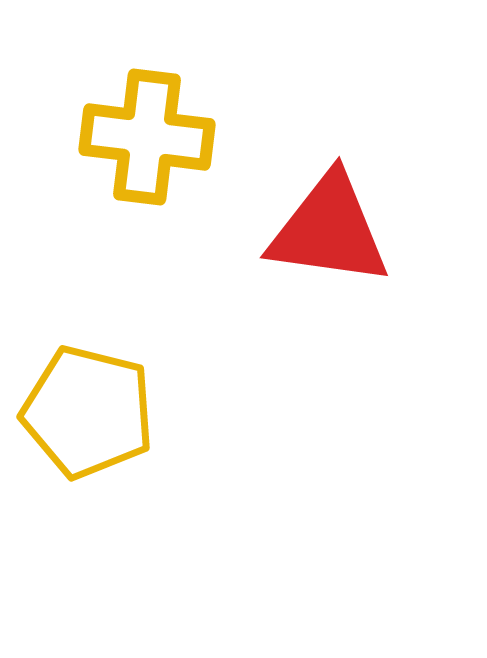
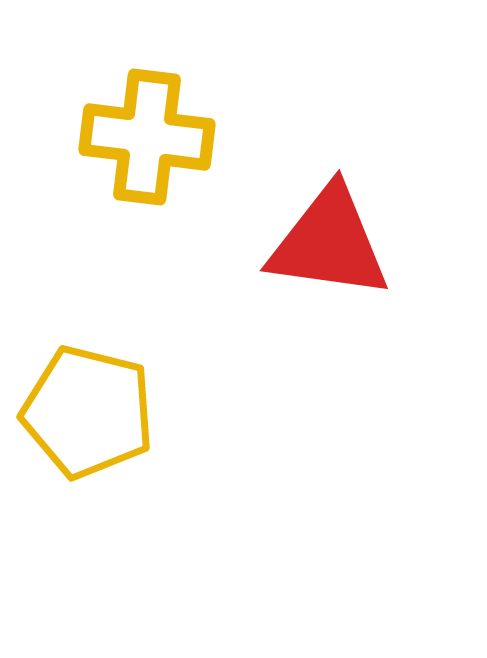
red triangle: moved 13 px down
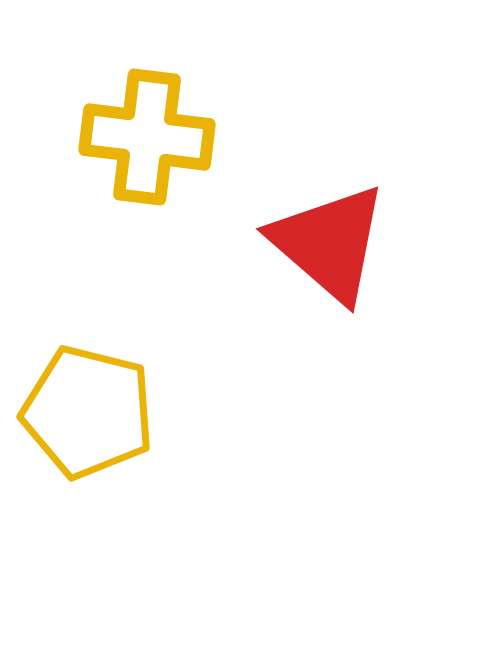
red triangle: rotated 33 degrees clockwise
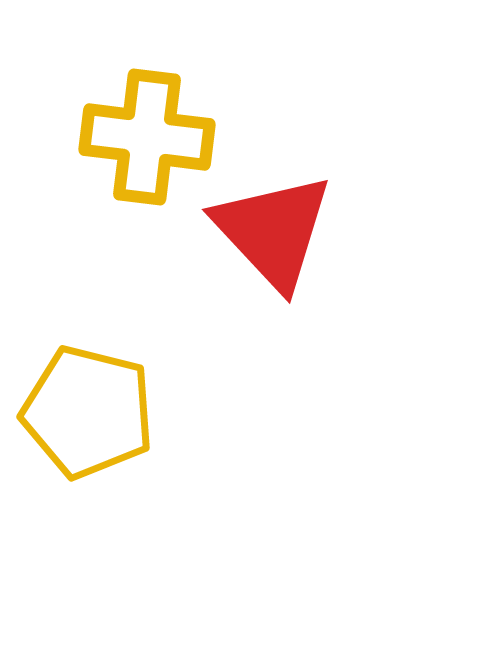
red triangle: moved 56 px left, 12 px up; rotated 6 degrees clockwise
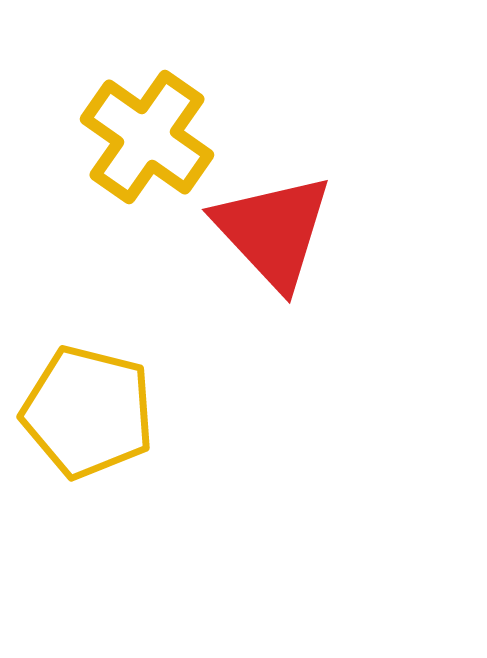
yellow cross: rotated 28 degrees clockwise
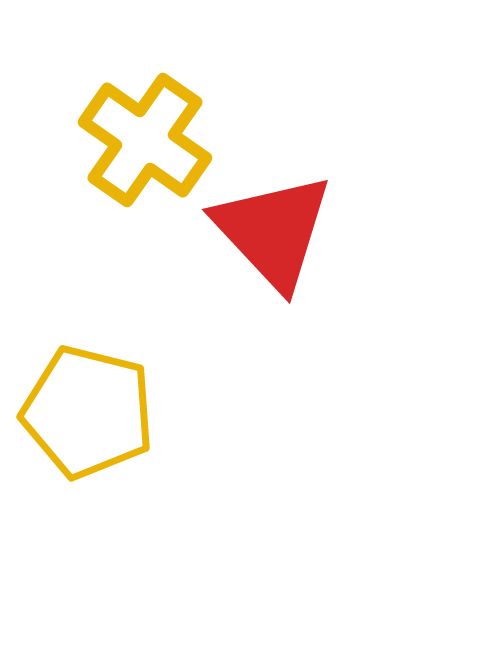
yellow cross: moved 2 px left, 3 px down
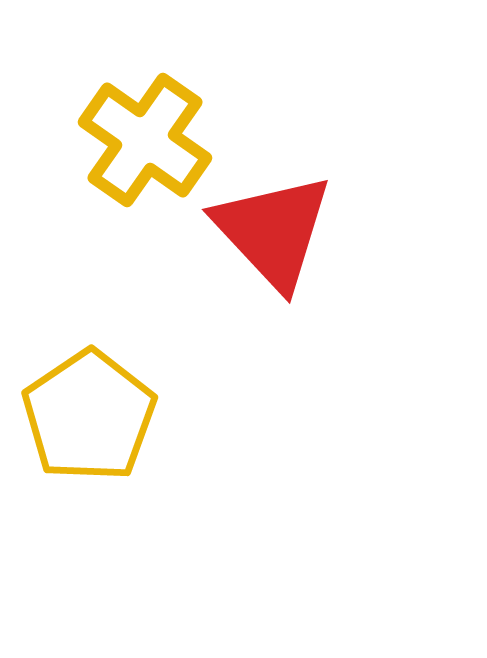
yellow pentagon: moved 1 px right, 4 px down; rotated 24 degrees clockwise
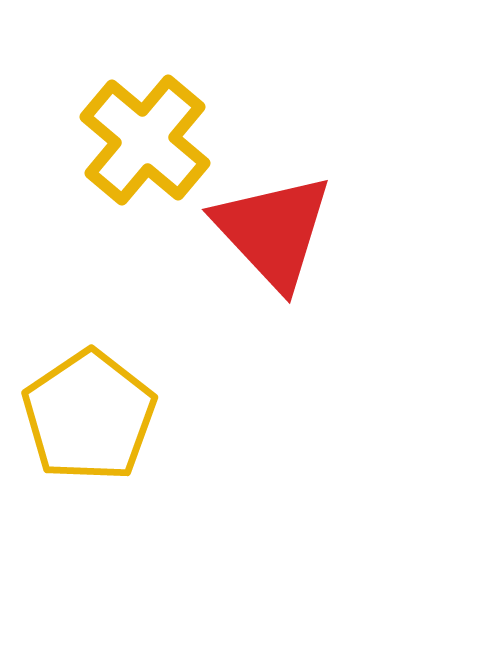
yellow cross: rotated 5 degrees clockwise
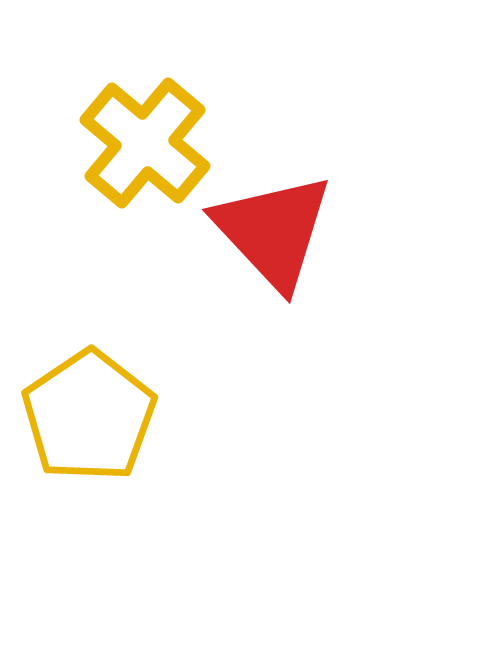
yellow cross: moved 3 px down
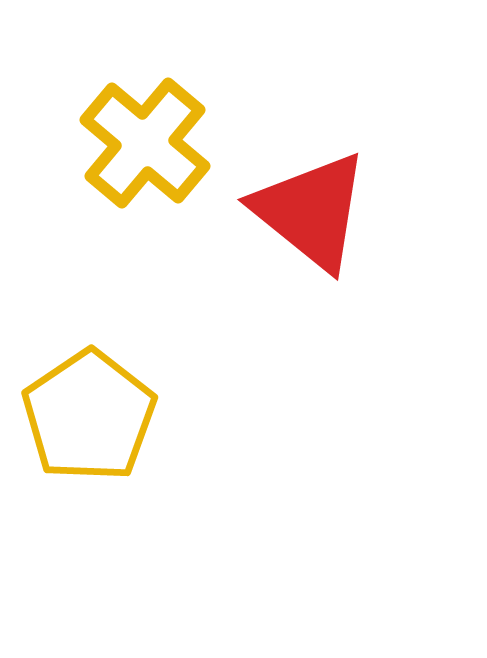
red triangle: moved 38 px right, 20 px up; rotated 8 degrees counterclockwise
